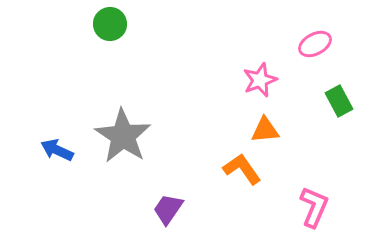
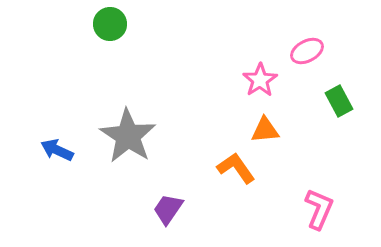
pink ellipse: moved 8 px left, 7 px down
pink star: rotated 12 degrees counterclockwise
gray star: moved 5 px right
orange L-shape: moved 6 px left, 1 px up
pink L-shape: moved 5 px right, 2 px down
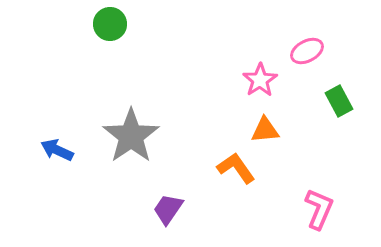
gray star: moved 3 px right; rotated 4 degrees clockwise
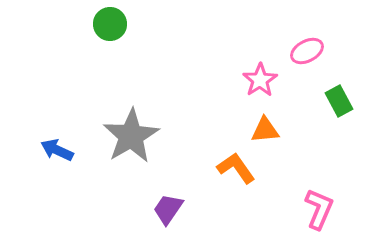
gray star: rotated 4 degrees clockwise
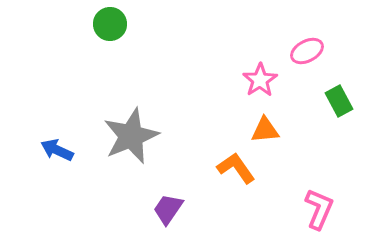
gray star: rotated 8 degrees clockwise
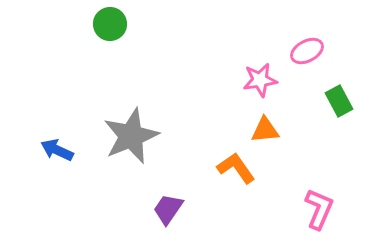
pink star: rotated 24 degrees clockwise
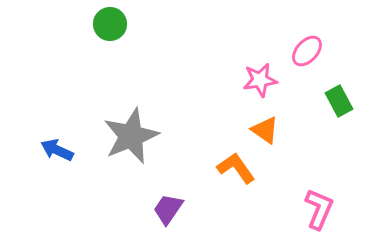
pink ellipse: rotated 20 degrees counterclockwise
orange triangle: rotated 40 degrees clockwise
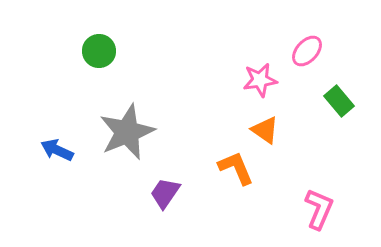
green circle: moved 11 px left, 27 px down
green rectangle: rotated 12 degrees counterclockwise
gray star: moved 4 px left, 4 px up
orange L-shape: rotated 12 degrees clockwise
purple trapezoid: moved 3 px left, 16 px up
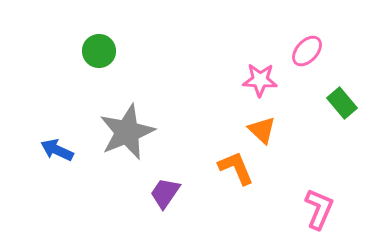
pink star: rotated 12 degrees clockwise
green rectangle: moved 3 px right, 2 px down
orange triangle: moved 3 px left; rotated 8 degrees clockwise
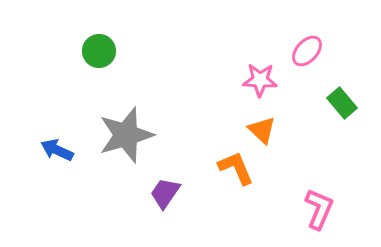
gray star: moved 1 px left, 3 px down; rotated 6 degrees clockwise
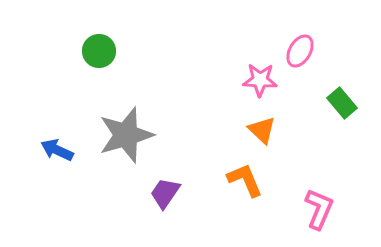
pink ellipse: moved 7 px left; rotated 12 degrees counterclockwise
orange L-shape: moved 9 px right, 12 px down
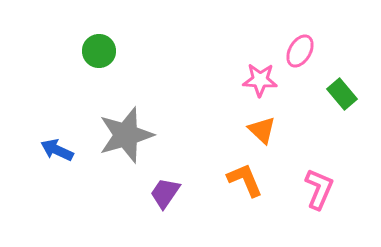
green rectangle: moved 9 px up
pink L-shape: moved 20 px up
